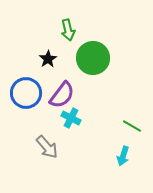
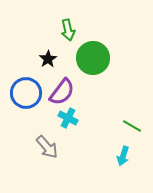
purple semicircle: moved 3 px up
cyan cross: moved 3 px left
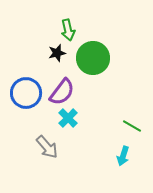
black star: moved 9 px right, 6 px up; rotated 18 degrees clockwise
cyan cross: rotated 18 degrees clockwise
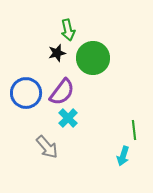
green line: moved 2 px right, 4 px down; rotated 54 degrees clockwise
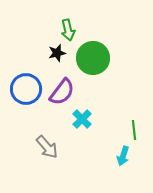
blue circle: moved 4 px up
cyan cross: moved 14 px right, 1 px down
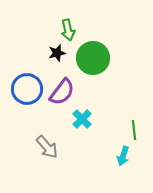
blue circle: moved 1 px right
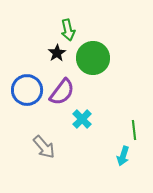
black star: rotated 18 degrees counterclockwise
blue circle: moved 1 px down
gray arrow: moved 3 px left
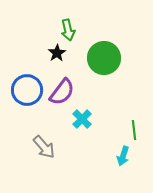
green circle: moved 11 px right
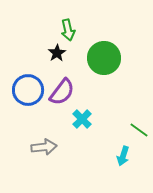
blue circle: moved 1 px right
green line: moved 5 px right; rotated 48 degrees counterclockwise
gray arrow: rotated 55 degrees counterclockwise
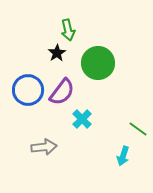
green circle: moved 6 px left, 5 px down
green line: moved 1 px left, 1 px up
